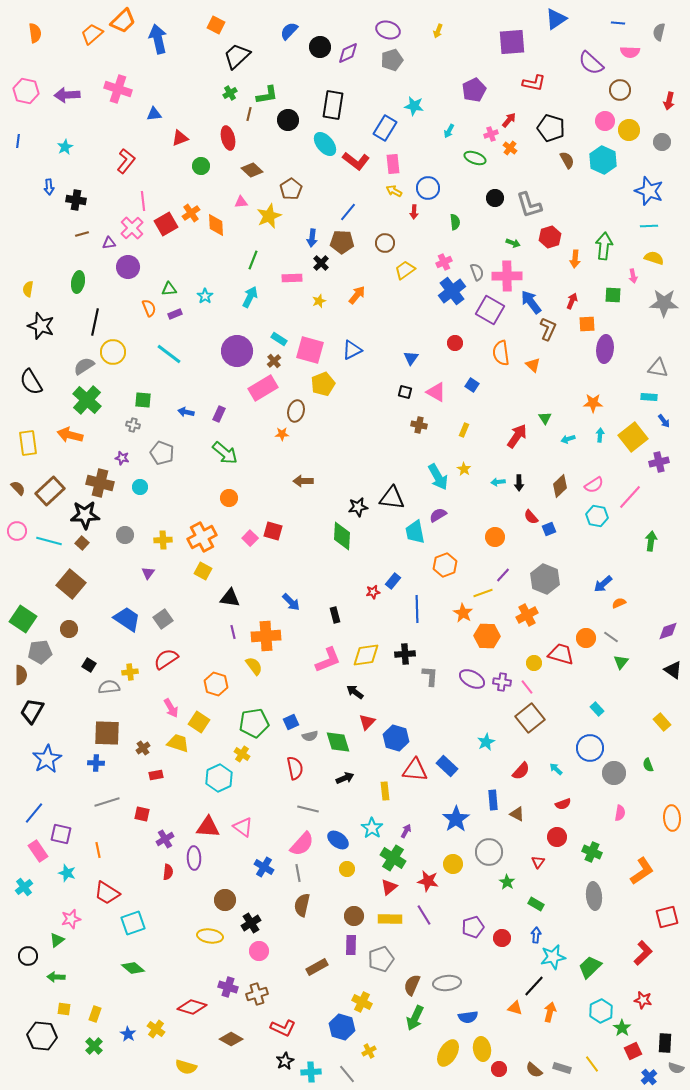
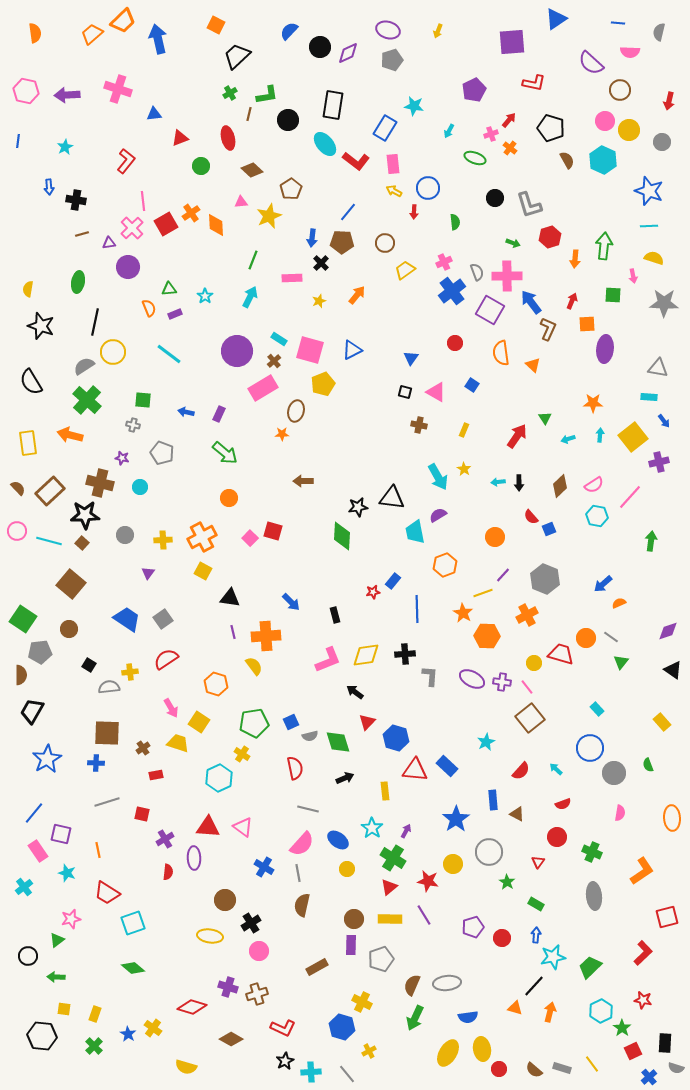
brown circle at (354, 916): moved 3 px down
yellow cross at (156, 1029): moved 3 px left, 1 px up
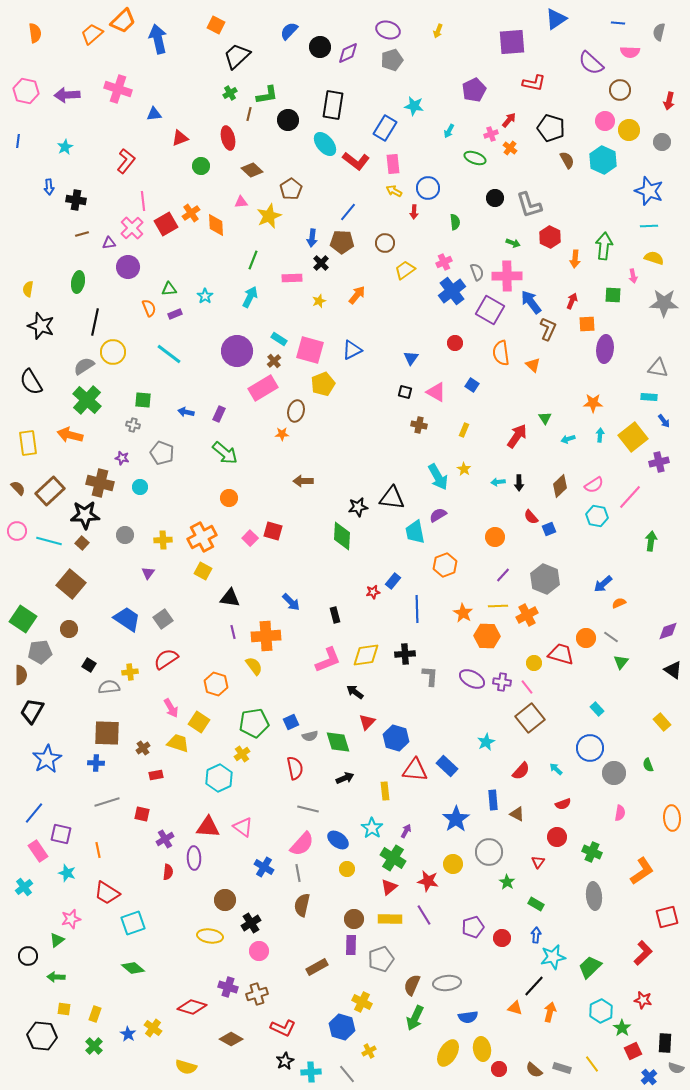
red hexagon at (550, 237): rotated 15 degrees counterclockwise
yellow line at (483, 593): moved 15 px right, 13 px down; rotated 18 degrees clockwise
yellow cross at (242, 754): rotated 21 degrees clockwise
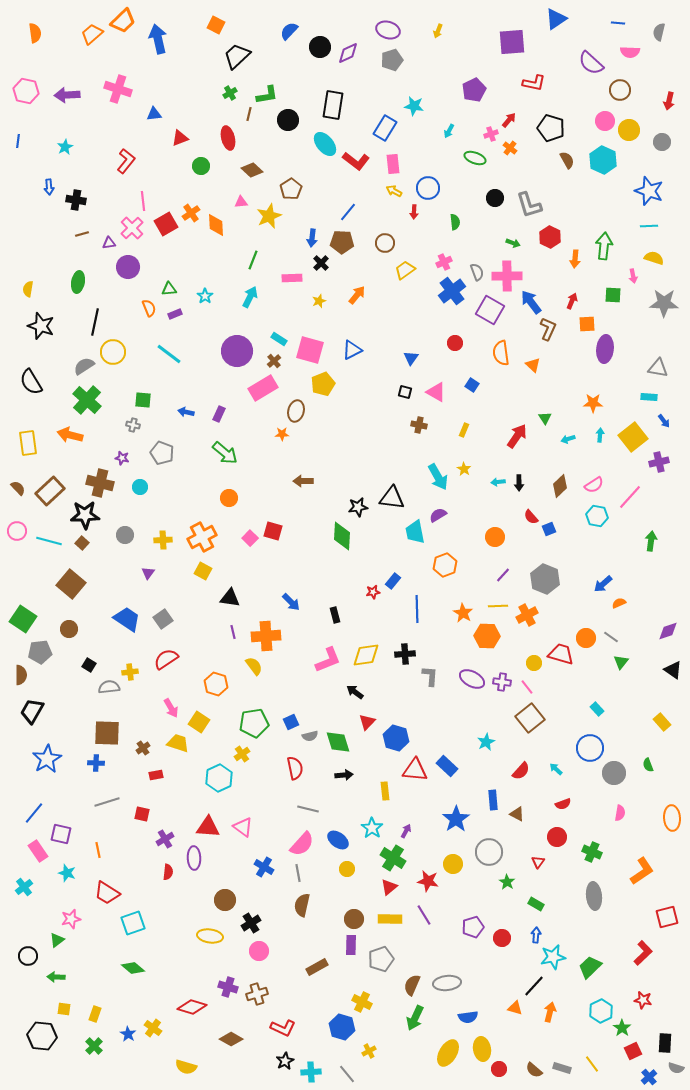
black arrow at (345, 778): moved 1 px left, 3 px up; rotated 18 degrees clockwise
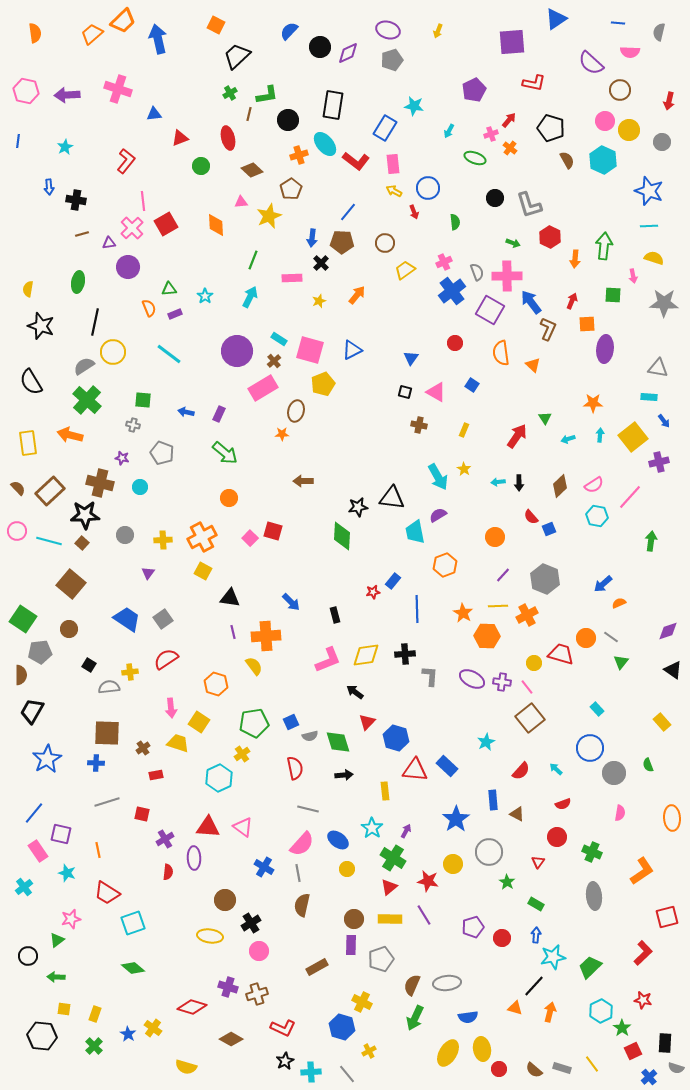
red arrow at (414, 212): rotated 24 degrees counterclockwise
orange cross at (191, 213): moved 108 px right, 58 px up; rotated 18 degrees clockwise
pink arrow at (171, 708): rotated 24 degrees clockwise
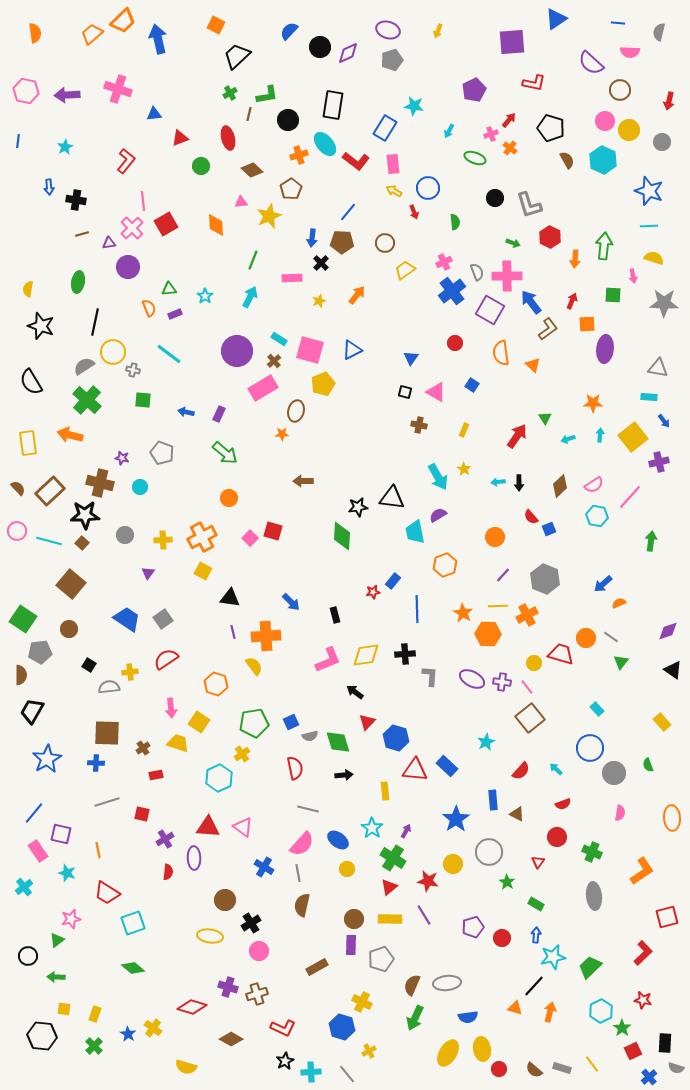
brown L-shape at (548, 329): rotated 30 degrees clockwise
gray cross at (133, 425): moved 55 px up
orange hexagon at (487, 636): moved 1 px right, 2 px up
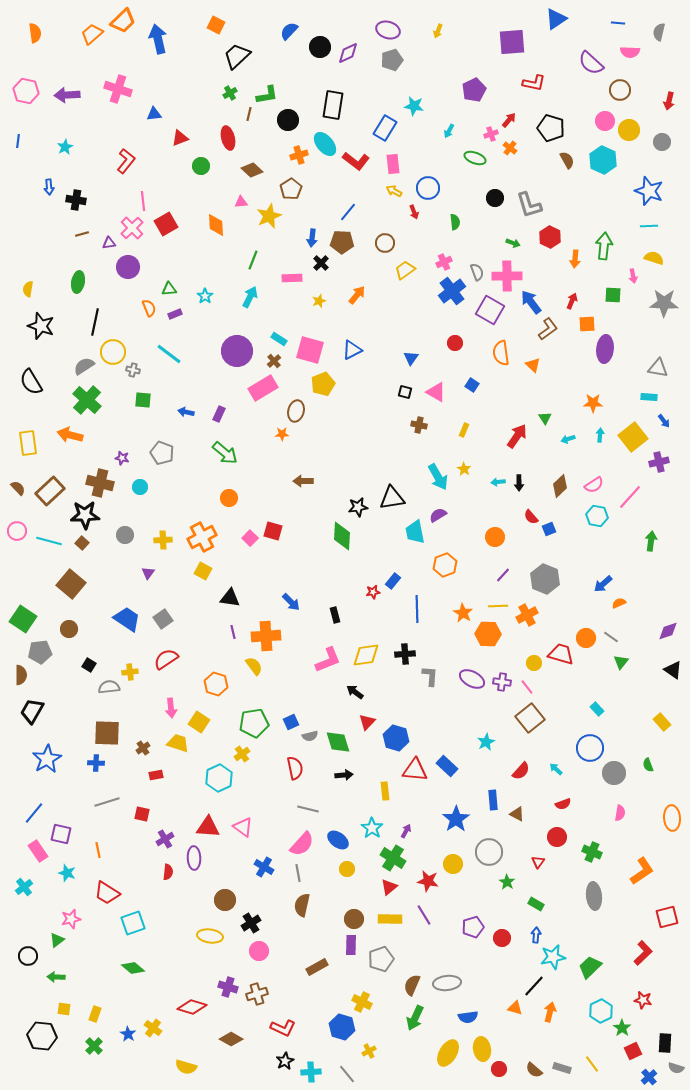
black triangle at (392, 498): rotated 16 degrees counterclockwise
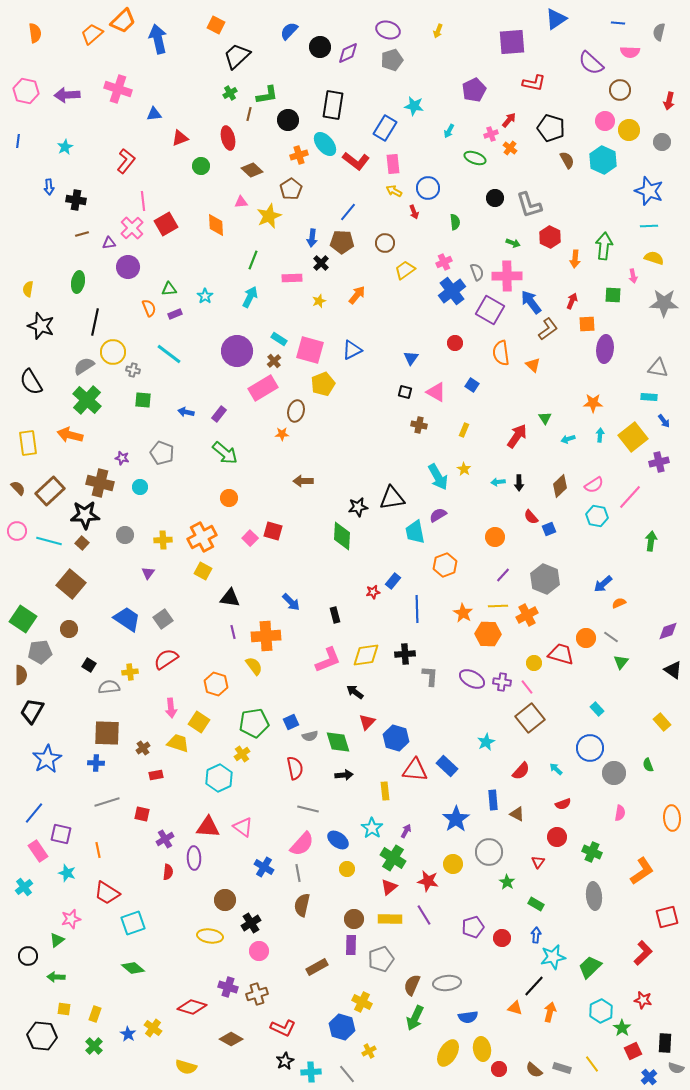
purple rectangle at (219, 414): rotated 14 degrees clockwise
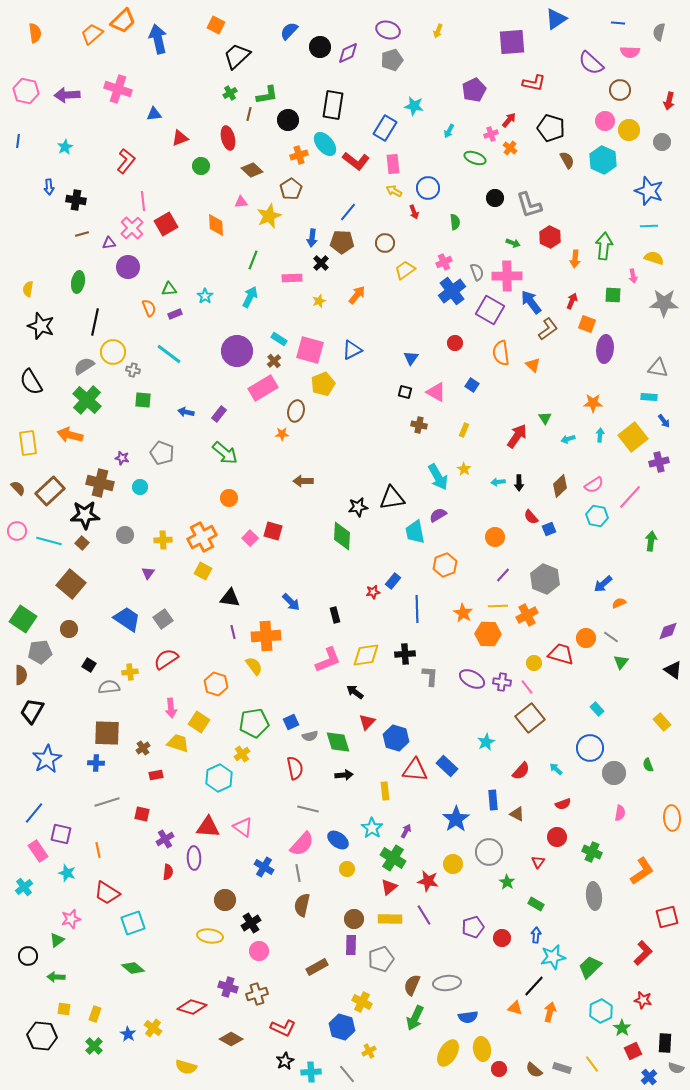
orange square at (587, 324): rotated 24 degrees clockwise
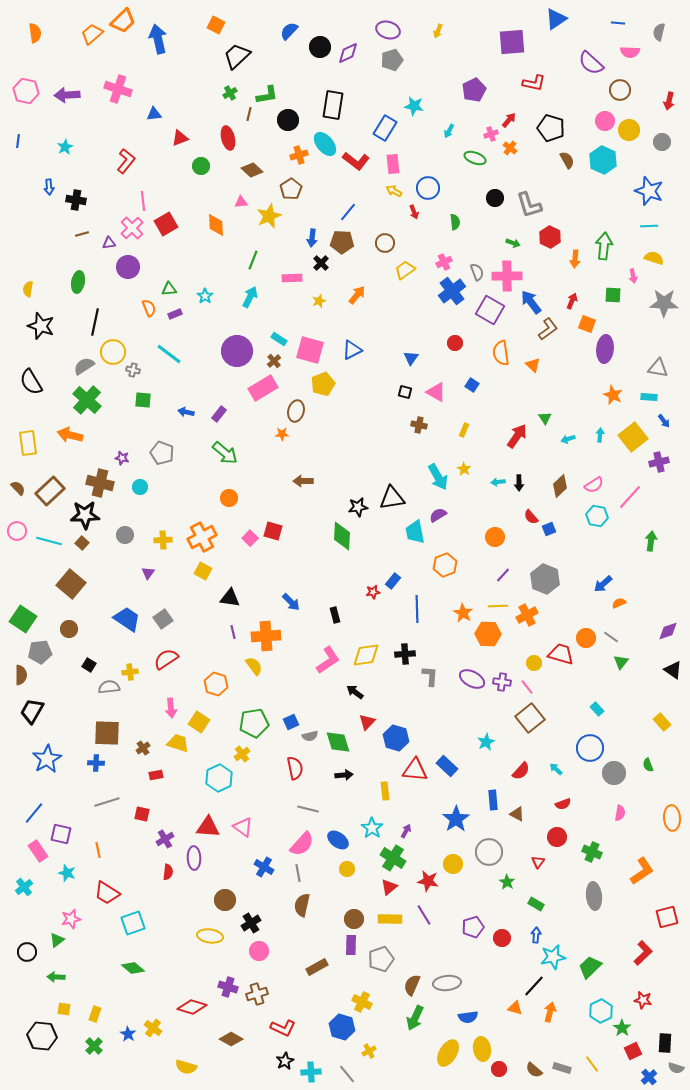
orange star at (593, 403): moved 20 px right, 8 px up; rotated 24 degrees clockwise
pink L-shape at (328, 660): rotated 12 degrees counterclockwise
black circle at (28, 956): moved 1 px left, 4 px up
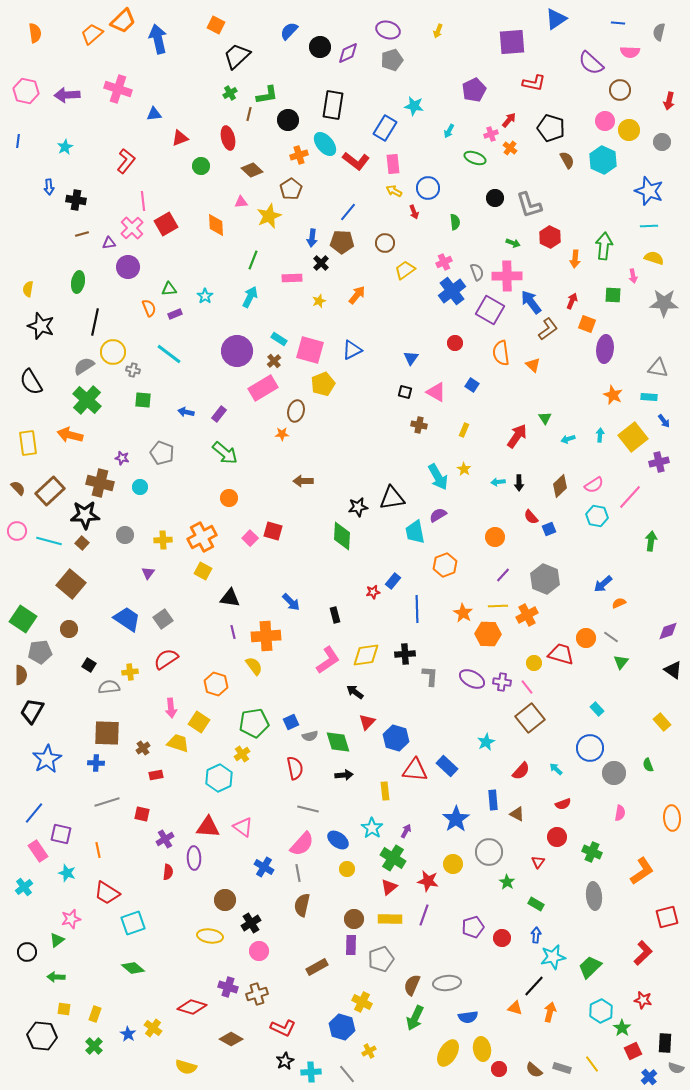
purple line at (424, 915): rotated 50 degrees clockwise
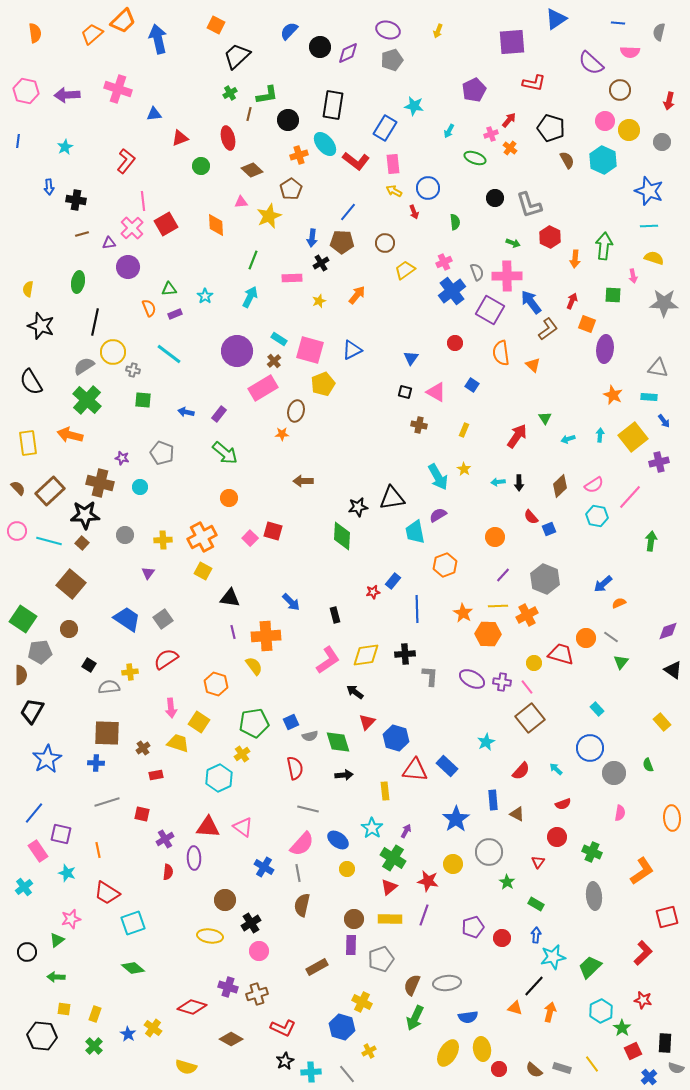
black cross at (321, 263): rotated 14 degrees clockwise
